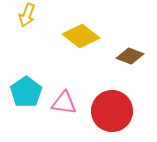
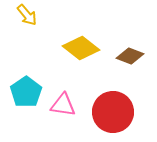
yellow arrow: rotated 60 degrees counterclockwise
yellow diamond: moved 12 px down
pink triangle: moved 1 px left, 2 px down
red circle: moved 1 px right, 1 px down
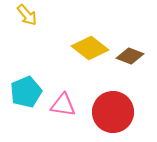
yellow diamond: moved 9 px right
cyan pentagon: rotated 12 degrees clockwise
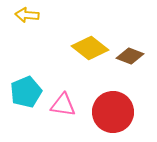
yellow arrow: rotated 135 degrees clockwise
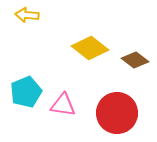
brown diamond: moved 5 px right, 4 px down; rotated 16 degrees clockwise
red circle: moved 4 px right, 1 px down
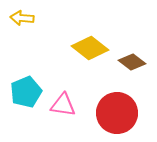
yellow arrow: moved 5 px left, 3 px down
brown diamond: moved 3 px left, 2 px down
